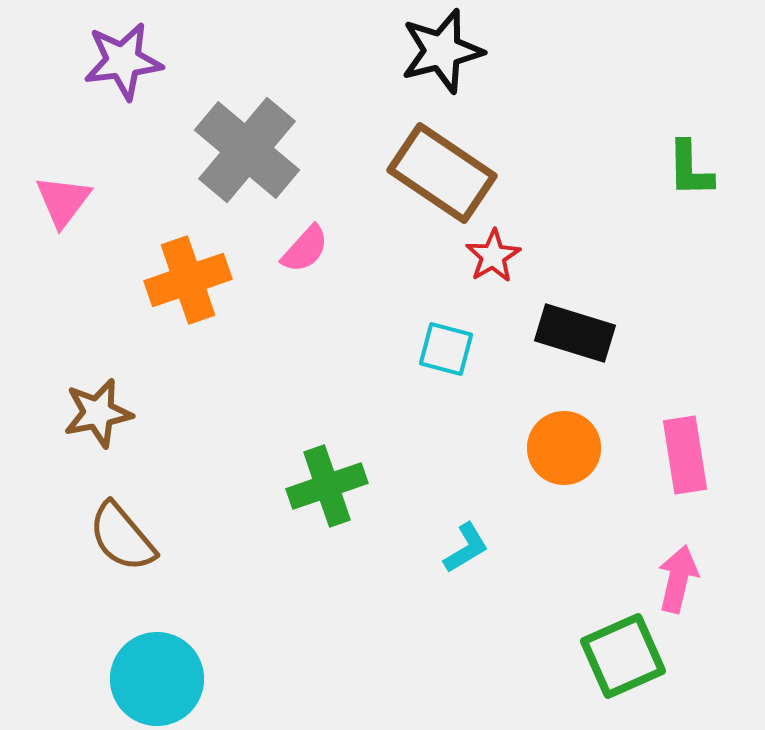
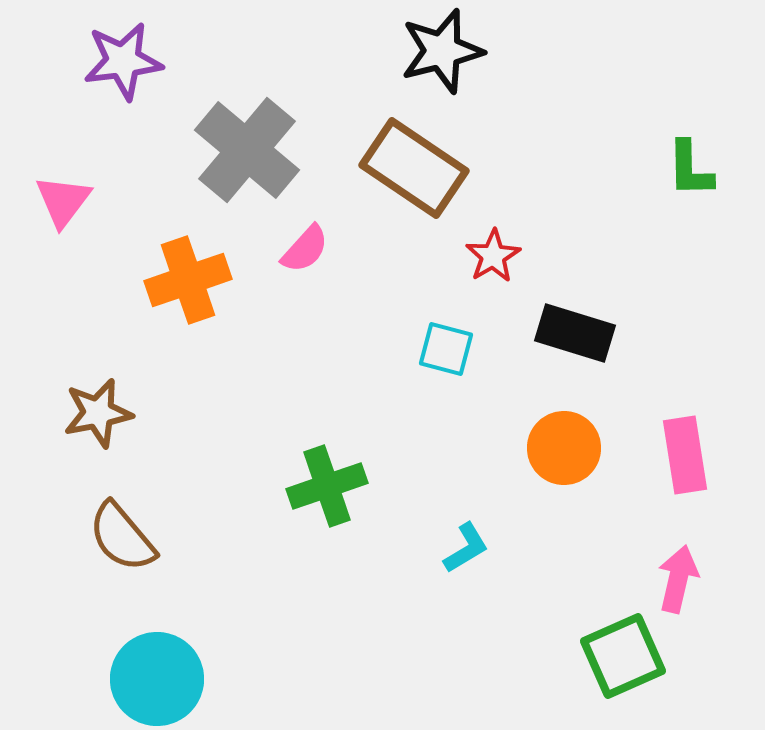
brown rectangle: moved 28 px left, 5 px up
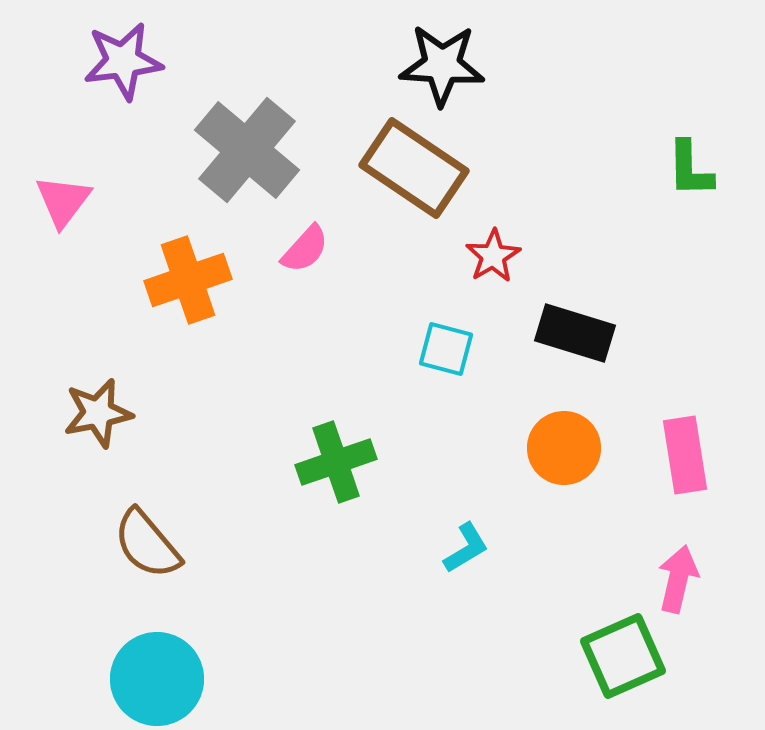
black star: moved 14 px down; rotated 18 degrees clockwise
green cross: moved 9 px right, 24 px up
brown semicircle: moved 25 px right, 7 px down
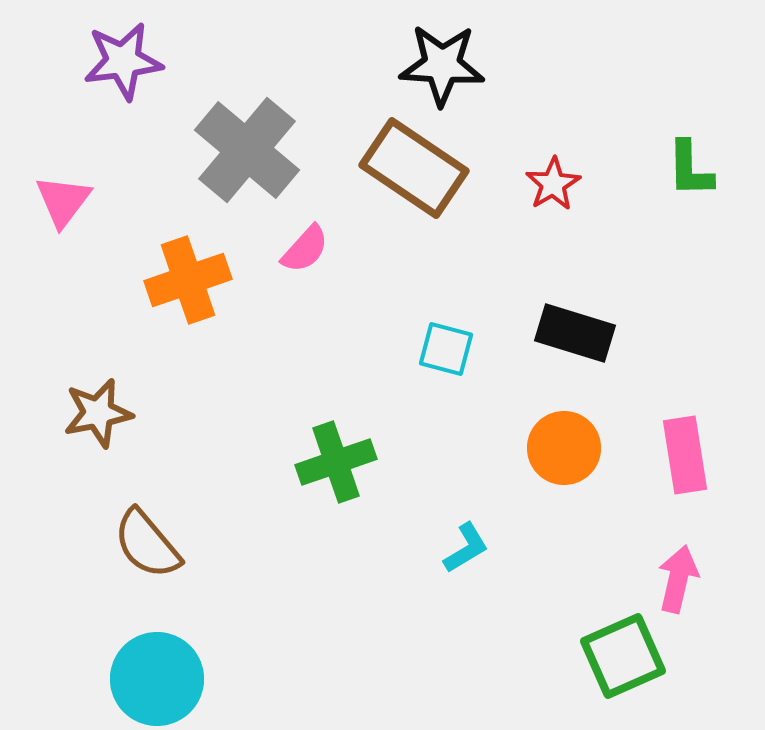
red star: moved 60 px right, 72 px up
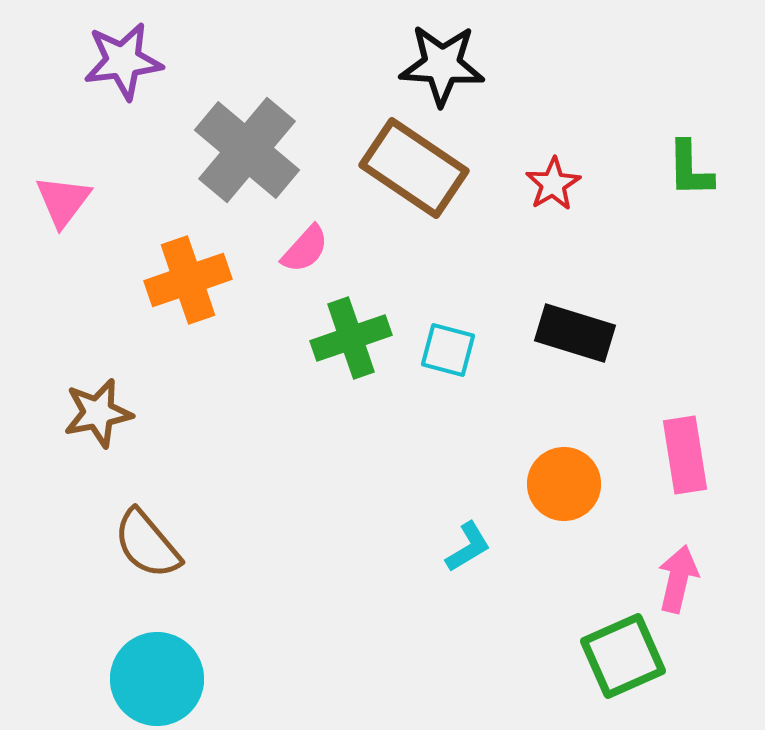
cyan square: moved 2 px right, 1 px down
orange circle: moved 36 px down
green cross: moved 15 px right, 124 px up
cyan L-shape: moved 2 px right, 1 px up
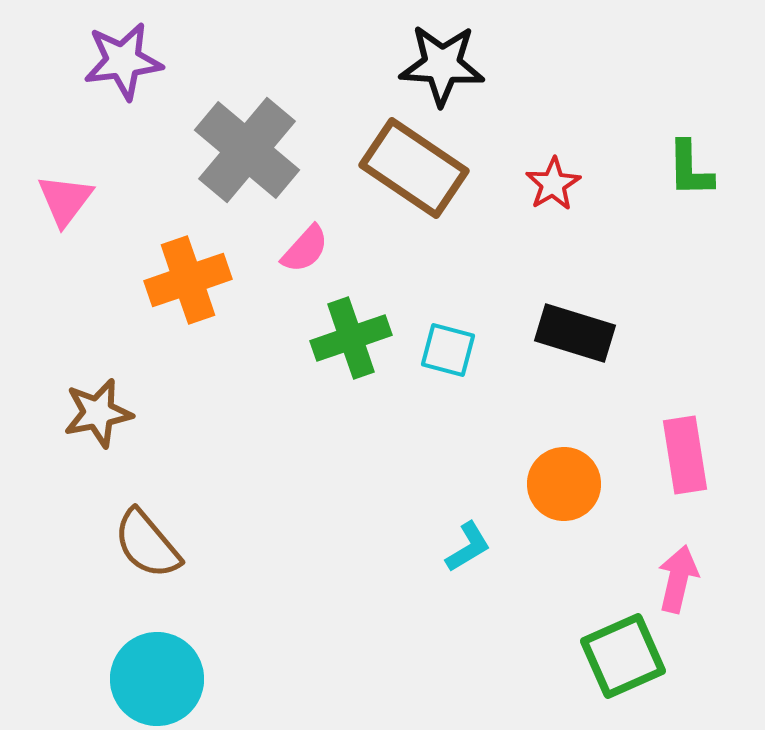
pink triangle: moved 2 px right, 1 px up
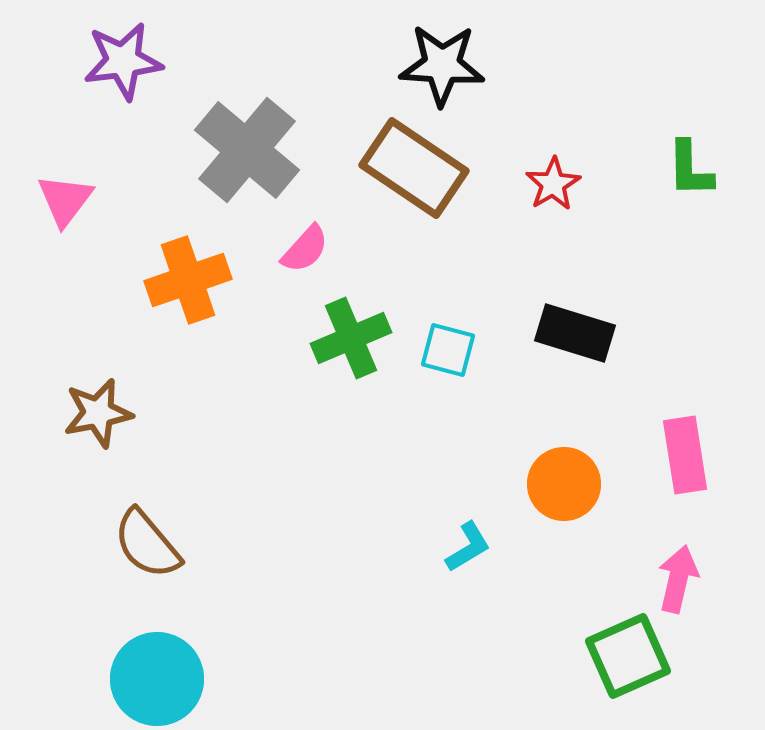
green cross: rotated 4 degrees counterclockwise
green square: moved 5 px right
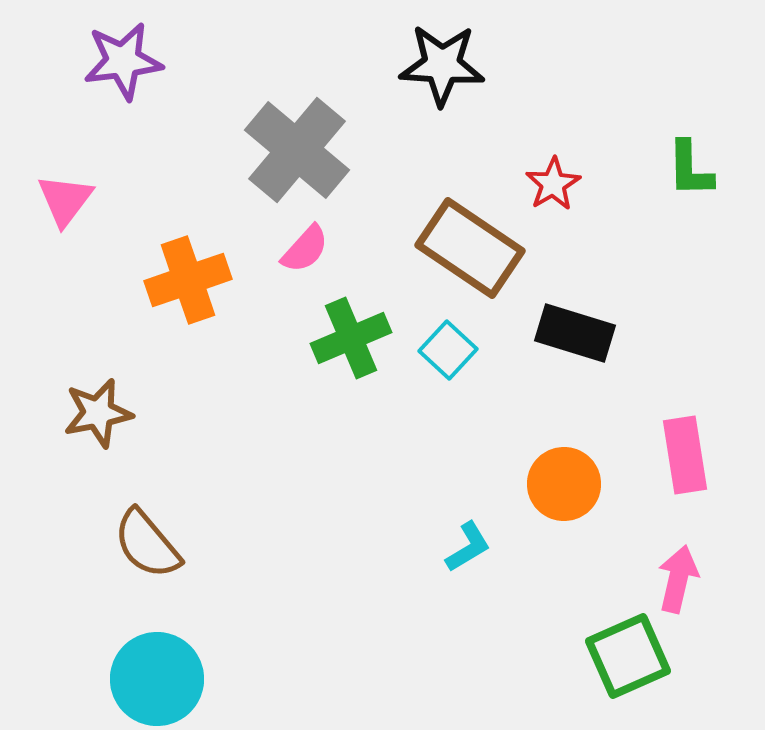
gray cross: moved 50 px right
brown rectangle: moved 56 px right, 80 px down
cyan square: rotated 28 degrees clockwise
